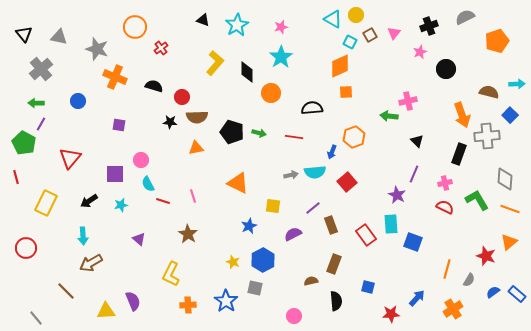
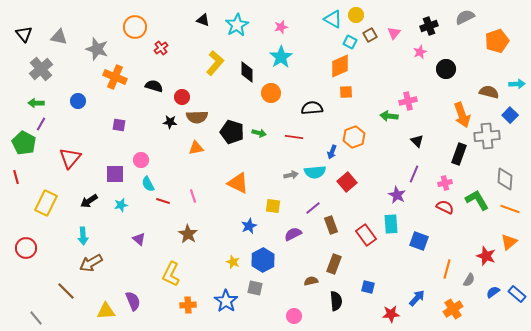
blue square at (413, 242): moved 6 px right, 1 px up
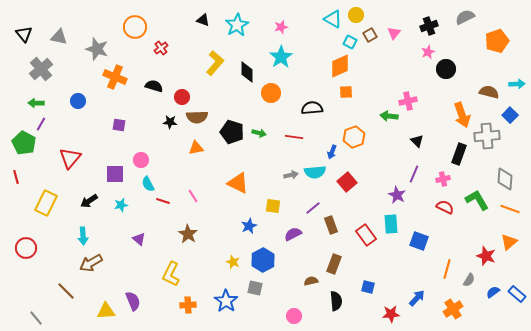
pink star at (420, 52): moved 8 px right
pink cross at (445, 183): moved 2 px left, 4 px up
pink line at (193, 196): rotated 16 degrees counterclockwise
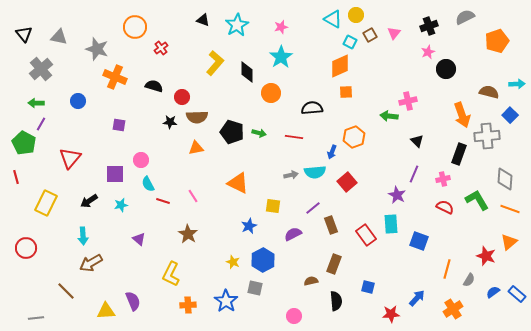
gray line at (36, 318): rotated 56 degrees counterclockwise
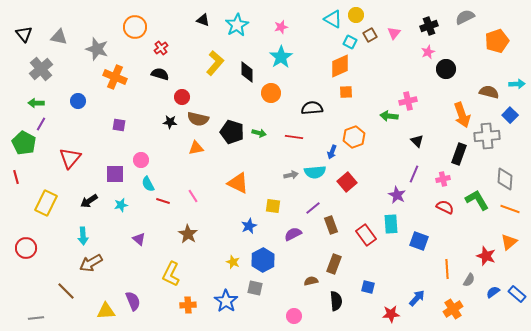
black semicircle at (154, 86): moved 6 px right, 12 px up
brown semicircle at (197, 117): moved 1 px right, 2 px down; rotated 15 degrees clockwise
orange line at (447, 269): rotated 18 degrees counterclockwise
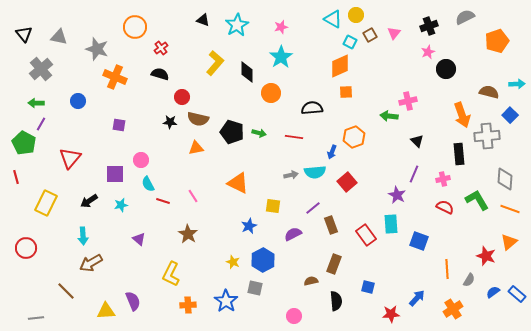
black rectangle at (459, 154): rotated 25 degrees counterclockwise
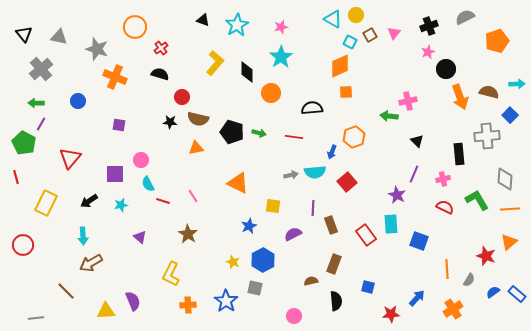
orange arrow at (462, 115): moved 2 px left, 18 px up
purple line at (313, 208): rotated 49 degrees counterclockwise
orange line at (510, 209): rotated 24 degrees counterclockwise
purple triangle at (139, 239): moved 1 px right, 2 px up
red circle at (26, 248): moved 3 px left, 3 px up
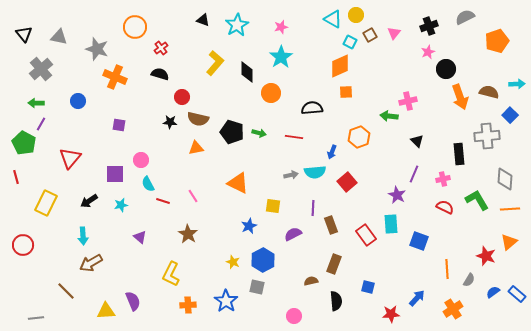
orange hexagon at (354, 137): moved 5 px right
gray square at (255, 288): moved 2 px right, 1 px up
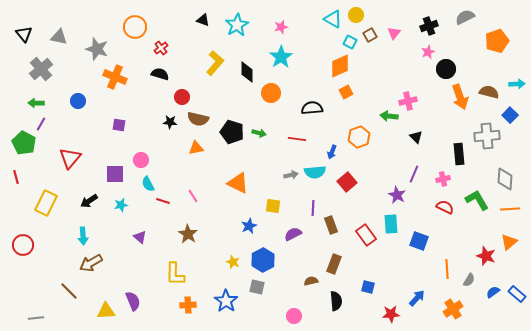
orange square at (346, 92): rotated 24 degrees counterclockwise
red line at (294, 137): moved 3 px right, 2 px down
black triangle at (417, 141): moved 1 px left, 4 px up
yellow L-shape at (171, 274): moved 4 px right; rotated 25 degrees counterclockwise
brown line at (66, 291): moved 3 px right
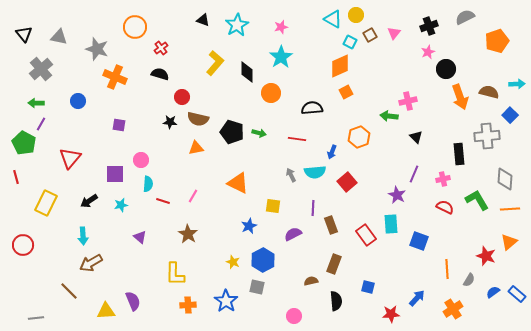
gray arrow at (291, 175): rotated 104 degrees counterclockwise
cyan semicircle at (148, 184): rotated 147 degrees counterclockwise
pink line at (193, 196): rotated 64 degrees clockwise
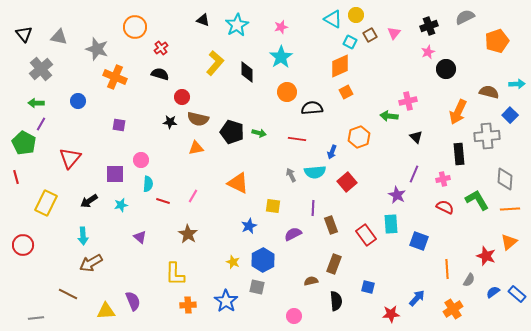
orange circle at (271, 93): moved 16 px right, 1 px up
orange arrow at (460, 97): moved 2 px left, 15 px down; rotated 45 degrees clockwise
brown line at (69, 291): moved 1 px left, 3 px down; rotated 18 degrees counterclockwise
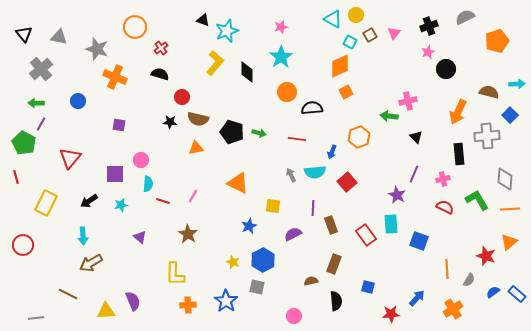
cyan star at (237, 25): moved 10 px left, 6 px down; rotated 10 degrees clockwise
